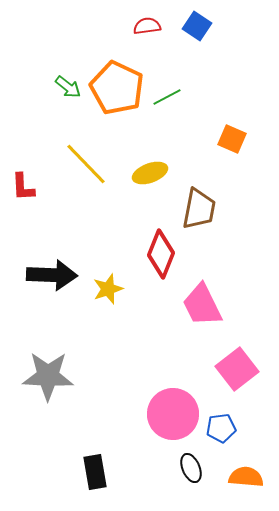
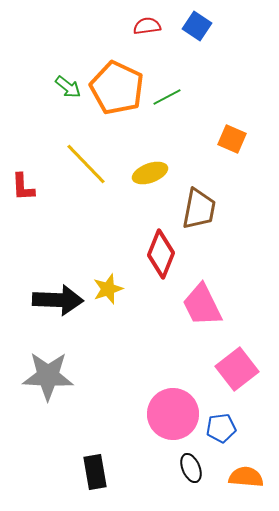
black arrow: moved 6 px right, 25 px down
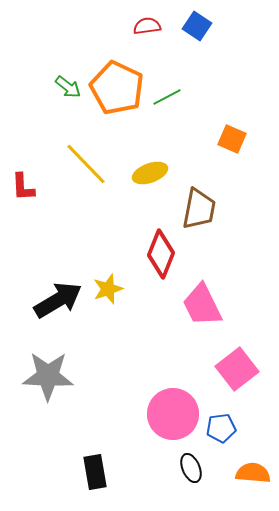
black arrow: rotated 33 degrees counterclockwise
orange semicircle: moved 7 px right, 4 px up
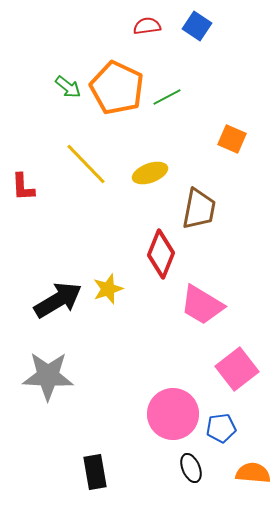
pink trapezoid: rotated 33 degrees counterclockwise
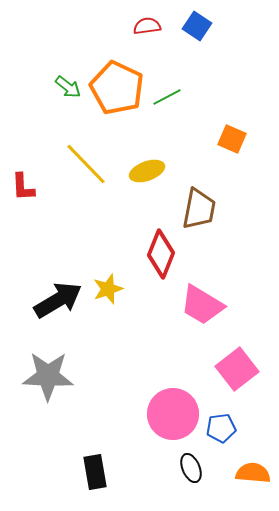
yellow ellipse: moved 3 px left, 2 px up
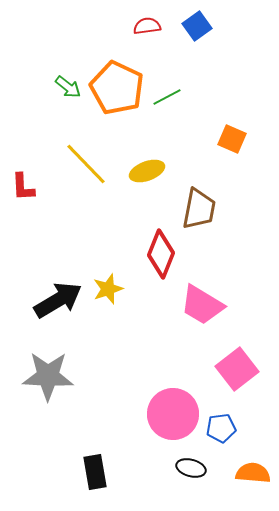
blue square: rotated 20 degrees clockwise
black ellipse: rotated 52 degrees counterclockwise
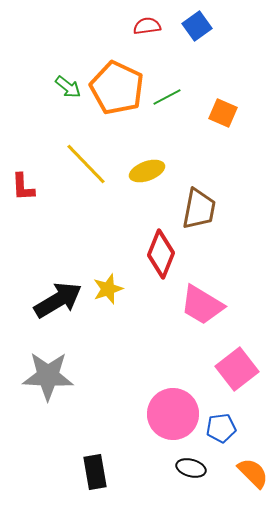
orange square: moved 9 px left, 26 px up
orange semicircle: rotated 40 degrees clockwise
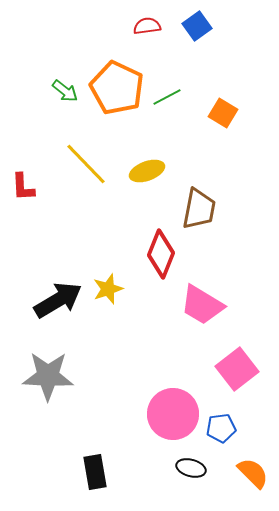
green arrow: moved 3 px left, 4 px down
orange square: rotated 8 degrees clockwise
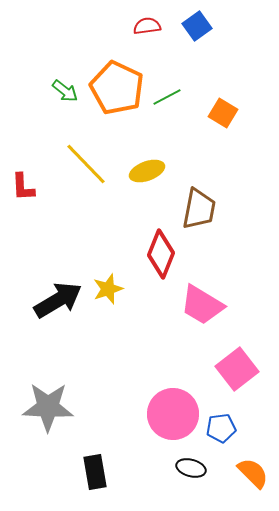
gray star: moved 31 px down
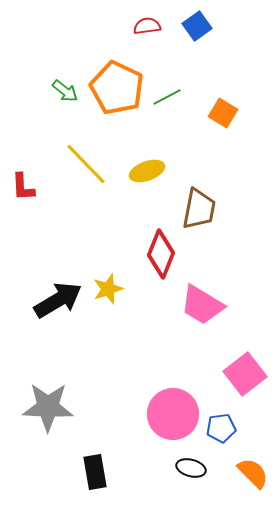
pink square: moved 8 px right, 5 px down
